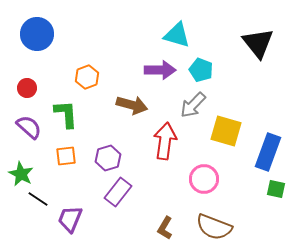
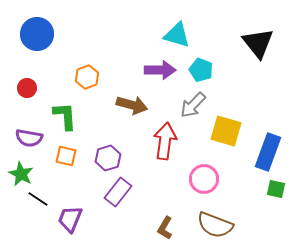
green L-shape: moved 1 px left, 2 px down
purple semicircle: moved 11 px down; rotated 148 degrees clockwise
orange square: rotated 20 degrees clockwise
brown semicircle: moved 1 px right, 2 px up
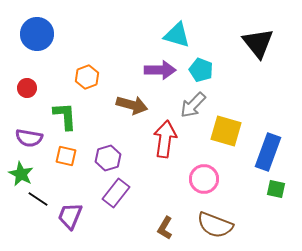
red arrow: moved 2 px up
purple rectangle: moved 2 px left, 1 px down
purple trapezoid: moved 3 px up
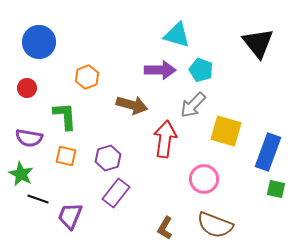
blue circle: moved 2 px right, 8 px down
black line: rotated 15 degrees counterclockwise
